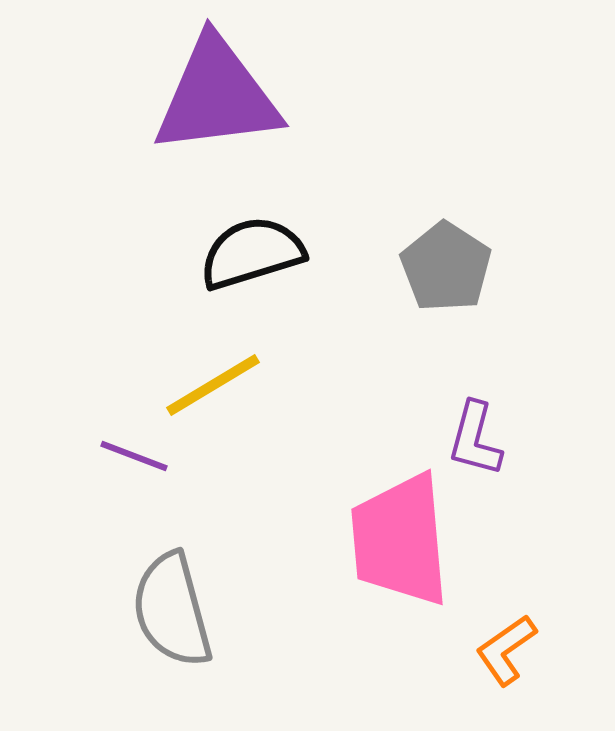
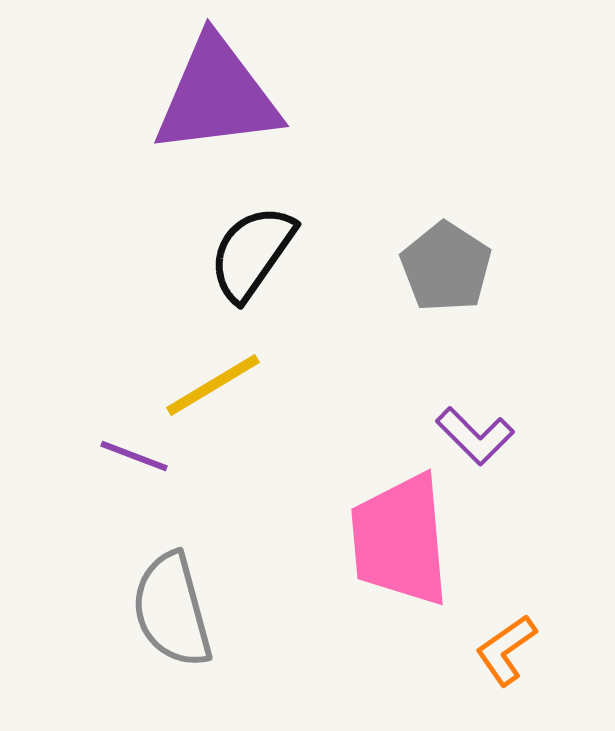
black semicircle: rotated 38 degrees counterclockwise
purple L-shape: moved 3 px up; rotated 60 degrees counterclockwise
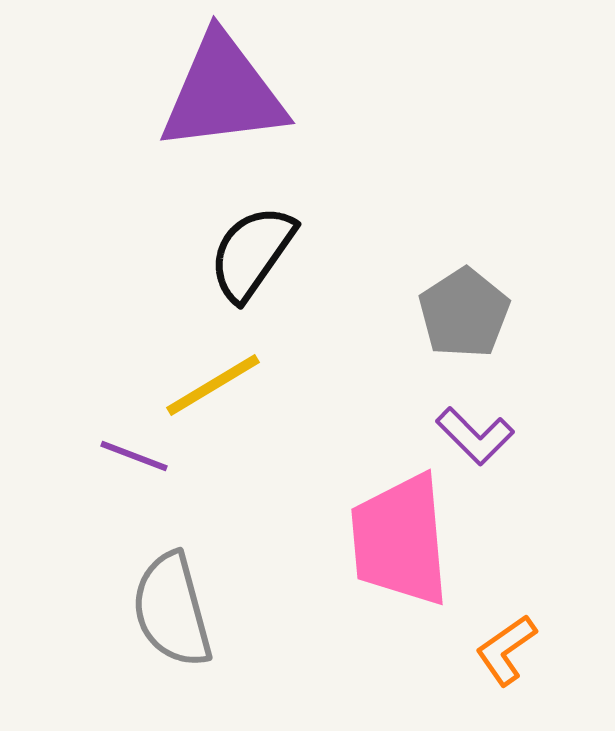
purple triangle: moved 6 px right, 3 px up
gray pentagon: moved 18 px right, 46 px down; rotated 6 degrees clockwise
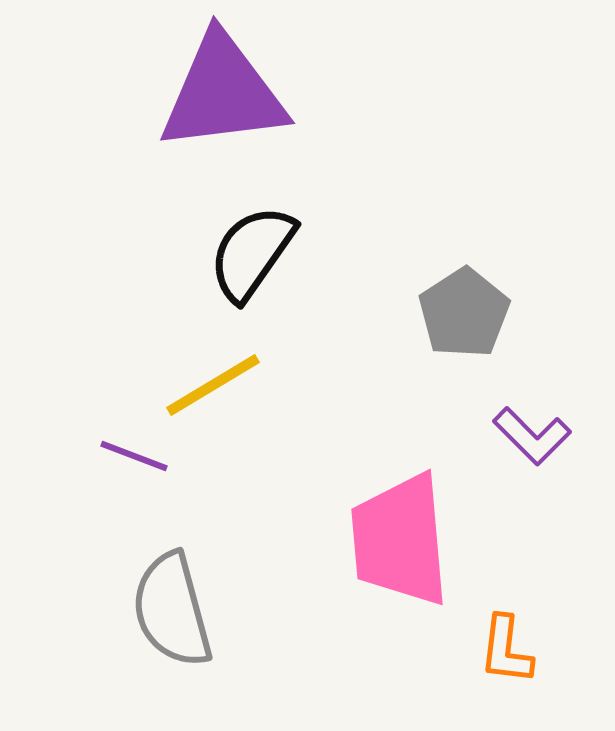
purple L-shape: moved 57 px right
orange L-shape: rotated 48 degrees counterclockwise
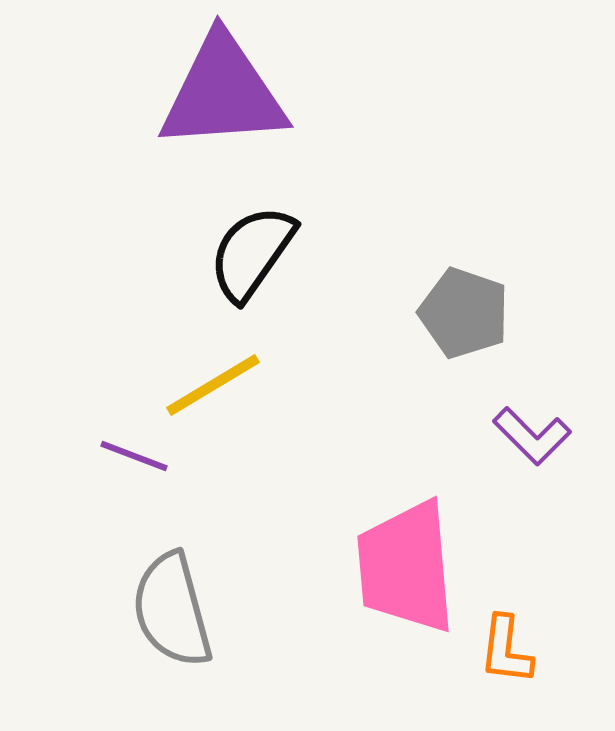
purple triangle: rotated 3 degrees clockwise
gray pentagon: rotated 20 degrees counterclockwise
pink trapezoid: moved 6 px right, 27 px down
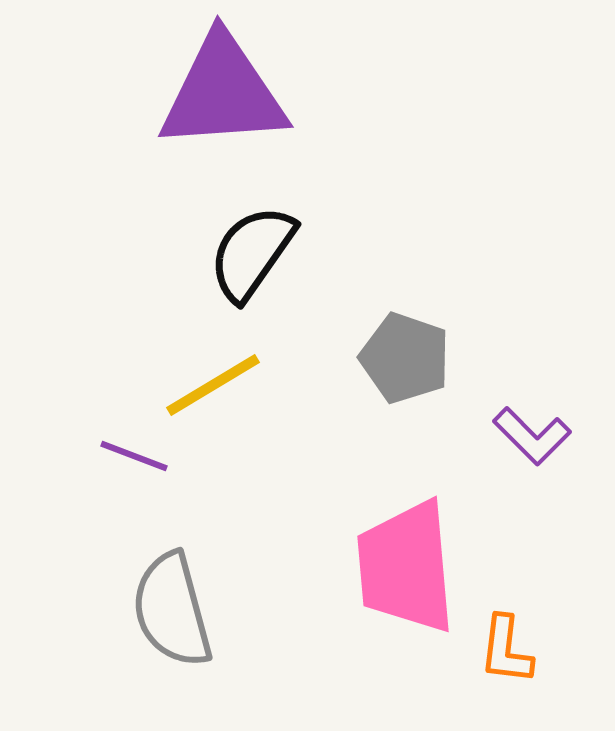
gray pentagon: moved 59 px left, 45 px down
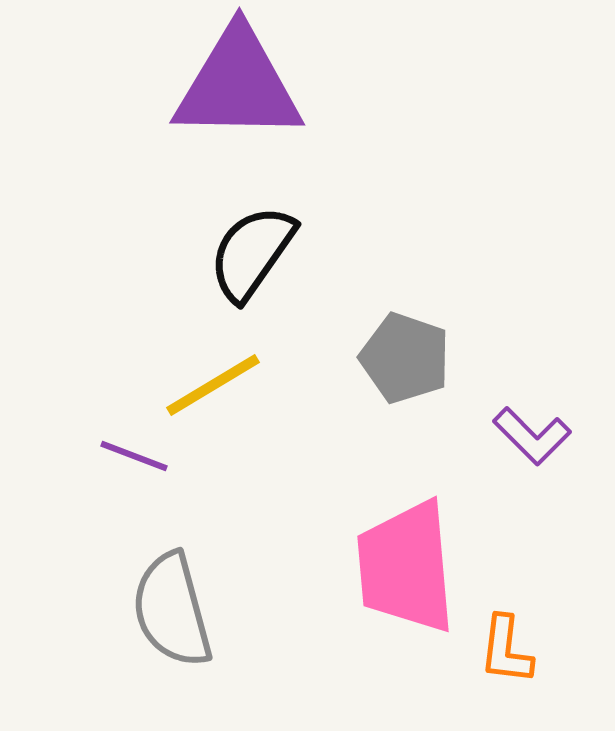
purple triangle: moved 15 px right, 8 px up; rotated 5 degrees clockwise
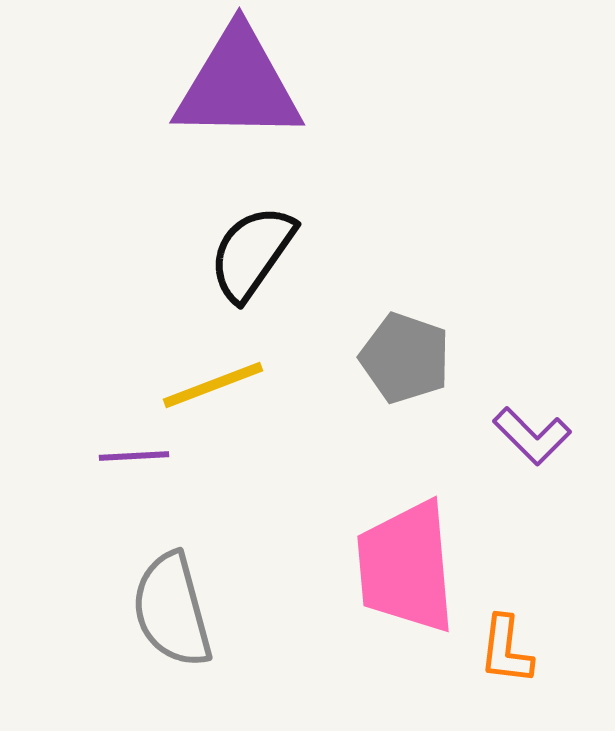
yellow line: rotated 10 degrees clockwise
purple line: rotated 24 degrees counterclockwise
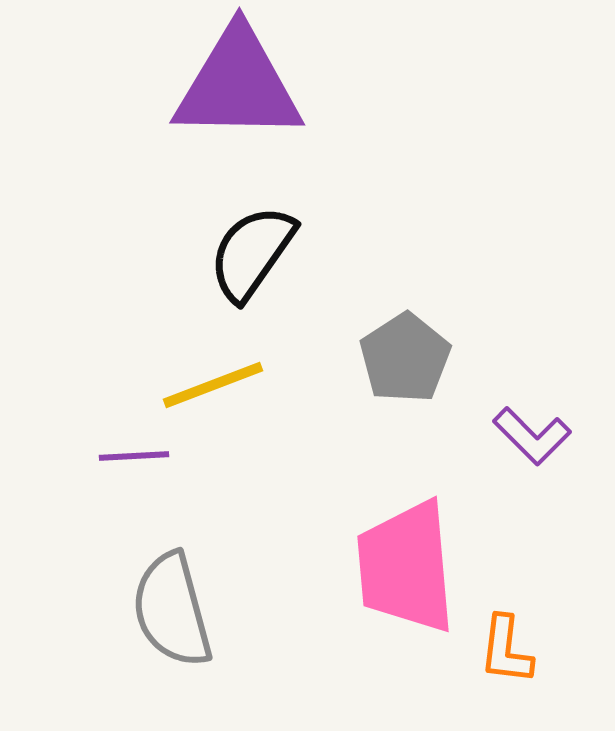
gray pentagon: rotated 20 degrees clockwise
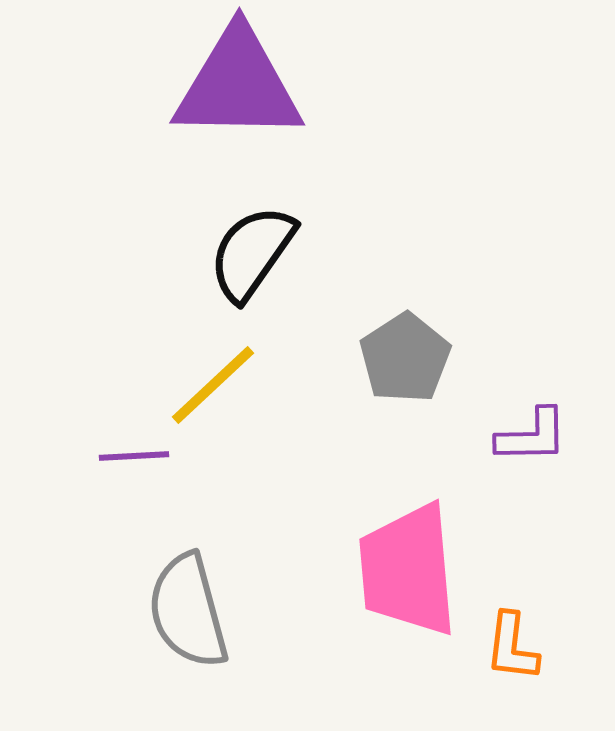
yellow line: rotated 22 degrees counterclockwise
purple L-shape: rotated 46 degrees counterclockwise
pink trapezoid: moved 2 px right, 3 px down
gray semicircle: moved 16 px right, 1 px down
orange L-shape: moved 6 px right, 3 px up
